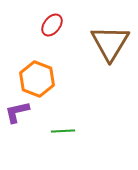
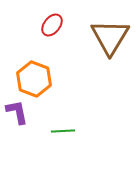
brown triangle: moved 6 px up
orange hexagon: moved 3 px left
purple L-shape: rotated 92 degrees clockwise
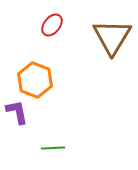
brown triangle: moved 2 px right
orange hexagon: moved 1 px right, 1 px down
green line: moved 10 px left, 17 px down
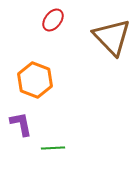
red ellipse: moved 1 px right, 5 px up
brown triangle: rotated 15 degrees counterclockwise
purple L-shape: moved 4 px right, 12 px down
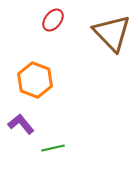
brown triangle: moved 4 px up
purple L-shape: rotated 28 degrees counterclockwise
green line: rotated 10 degrees counterclockwise
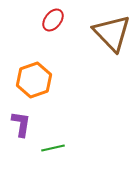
orange hexagon: moved 1 px left; rotated 20 degrees clockwise
purple L-shape: rotated 48 degrees clockwise
